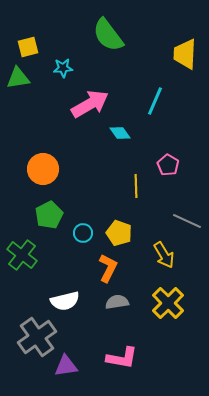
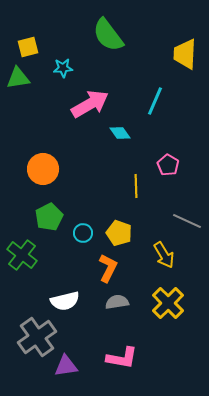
green pentagon: moved 2 px down
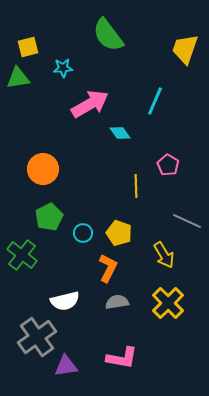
yellow trapezoid: moved 5 px up; rotated 16 degrees clockwise
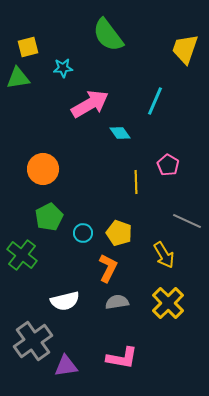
yellow line: moved 4 px up
gray cross: moved 4 px left, 4 px down
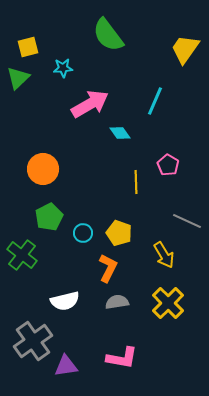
yellow trapezoid: rotated 16 degrees clockwise
green triangle: rotated 35 degrees counterclockwise
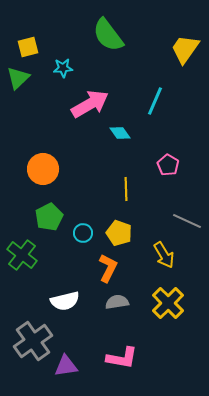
yellow line: moved 10 px left, 7 px down
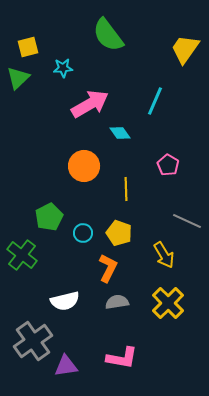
orange circle: moved 41 px right, 3 px up
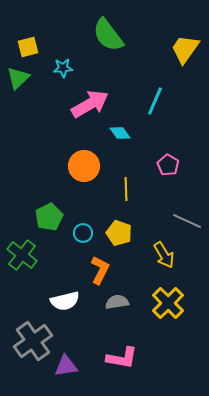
orange L-shape: moved 8 px left, 2 px down
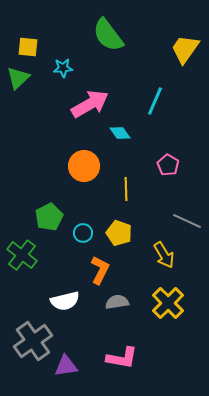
yellow square: rotated 20 degrees clockwise
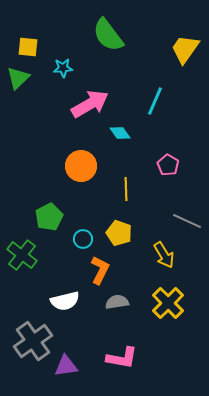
orange circle: moved 3 px left
cyan circle: moved 6 px down
